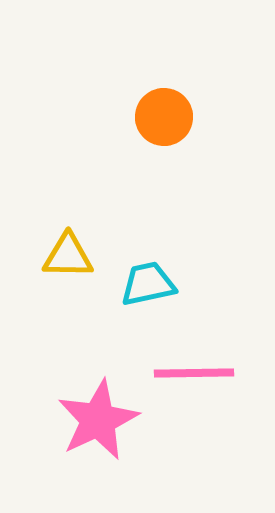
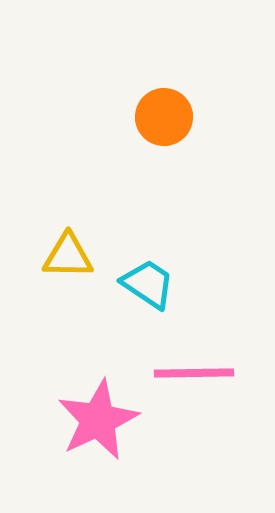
cyan trapezoid: rotated 46 degrees clockwise
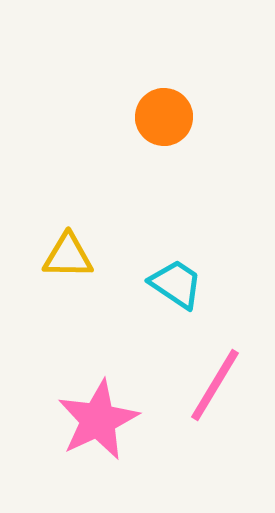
cyan trapezoid: moved 28 px right
pink line: moved 21 px right, 12 px down; rotated 58 degrees counterclockwise
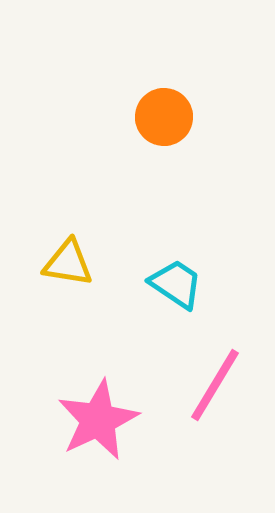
yellow triangle: moved 7 px down; rotated 8 degrees clockwise
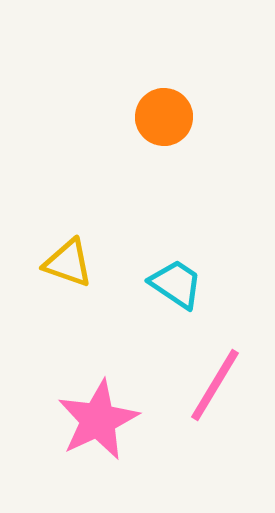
yellow triangle: rotated 10 degrees clockwise
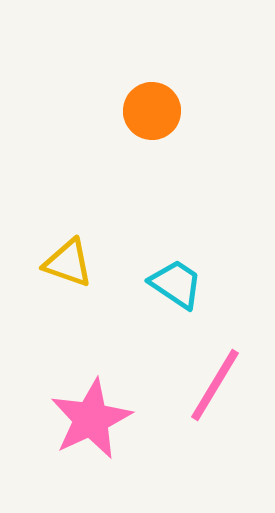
orange circle: moved 12 px left, 6 px up
pink star: moved 7 px left, 1 px up
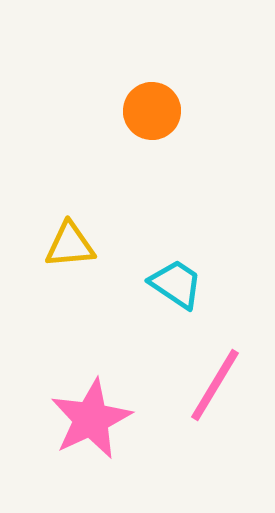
yellow triangle: moved 2 px right, 18 px up; rotated 24 degrees counterclockwise
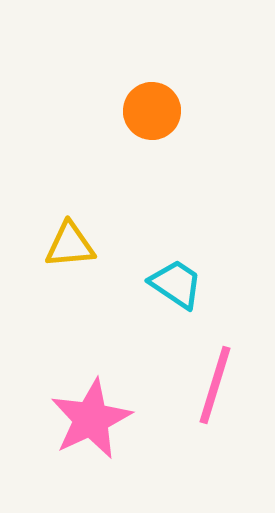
pink line: rotated 14 degrees counterclockwise
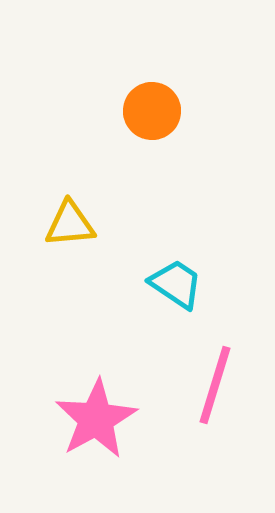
yellow triangle: moved 21 px up
pink star: moved 5 px right; rotated 4 degrees counterclockwise
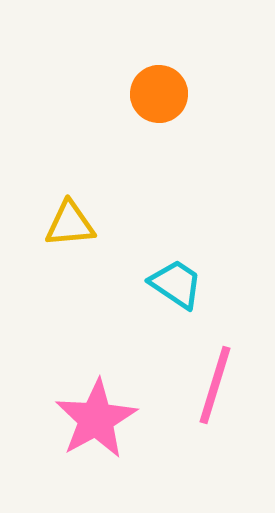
orange circle: moved 7 px right, 17 px up
